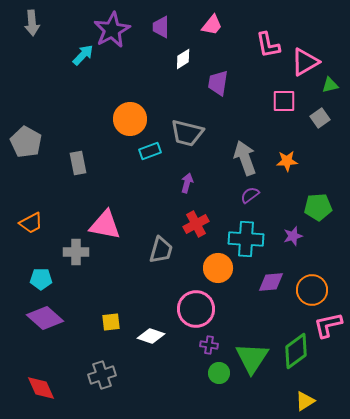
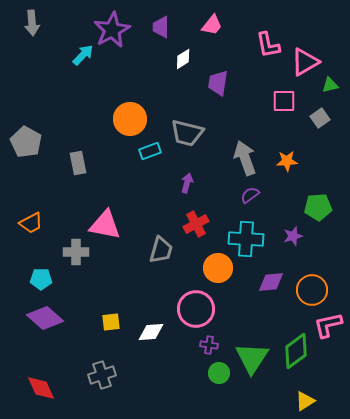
white diamond at (151, 336): moved 4 px up; rotated 24 degrees counterclockwise
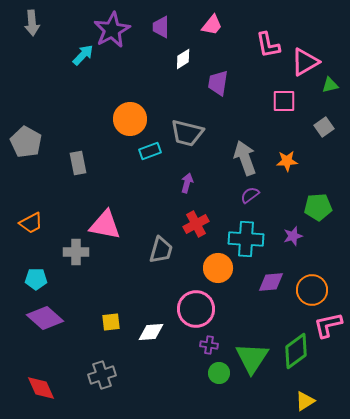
gray square at (320, 118): moved 4 px right, 9 px down
cyan pentagon at (41, 279): moved 5 px left
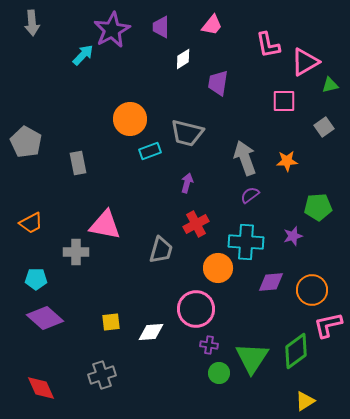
cyan cross at (246, 239): moved 3 px down
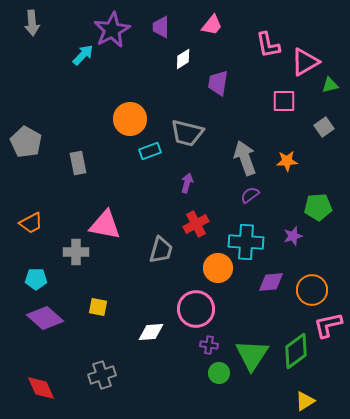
yellow square at (111, 322): moved 13 px left, 15 px up; rotated 18 degrees clockwise
green triangle at (252, 358): moved 3 px up
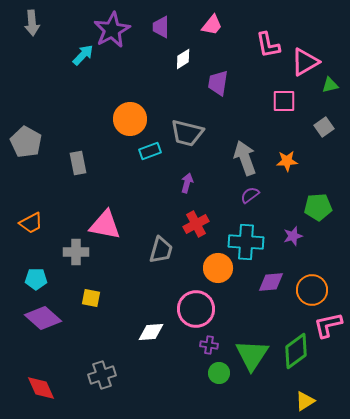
yellow square at (98, 307): moved 7 px left, 9 px up
purple diamond at (45, 318): moved 2 px left
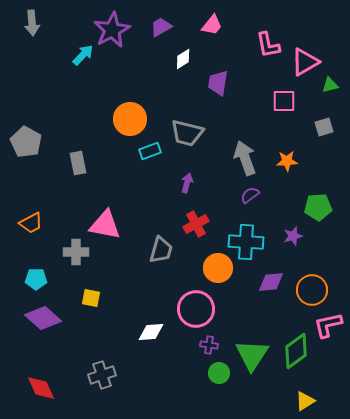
purple trapezoid at (161, 27): rotated 60 degrees clockwise
gray square at (324, 127): rotated 18 degrees clockwise
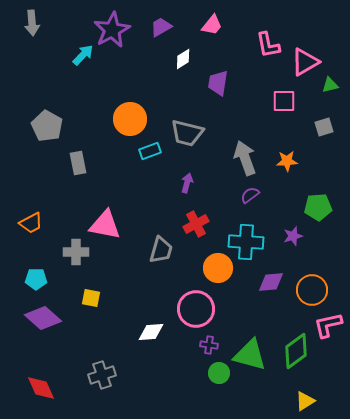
gray pentagon at (26, 142): moved 21 px right, 16 px up
green triangle at (252, 355): moved 2 px left; rotated 48 degrees counterclockwise
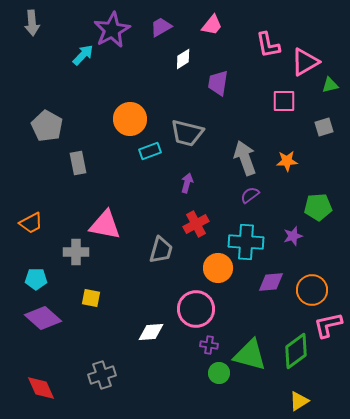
yellow triangle at (305, 401): moved 6 px left
